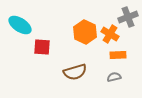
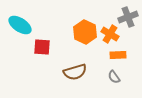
gray semicircle: rotated 112 degrees counterclockwise
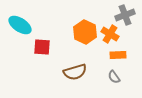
gray cross: moved 3 px left, 2 px up
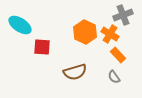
gray cross: moved 2 px left
orange rectangle: rotated 49 degrees clockwise
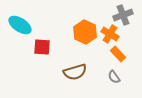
orange rectangle: moved 1 px up
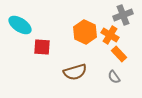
orange cross: moved 1 px down
orange rectangle: moved 1 px right
